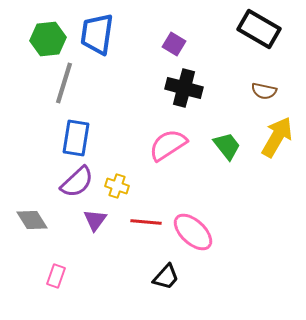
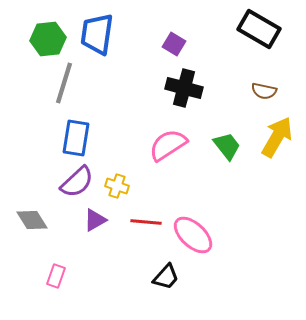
purple triangle: rotated 25 degrees clockwise
pink ellipse: moved 3 px down
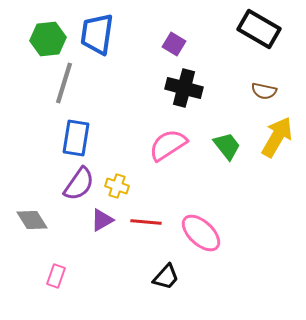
purple semicircle: moved 2 px right, 2 px down; rotated 12 degrees counterclockwise
purple triangle: moved 7 px right
pink ellipse: moved 8 px right, 2 px up
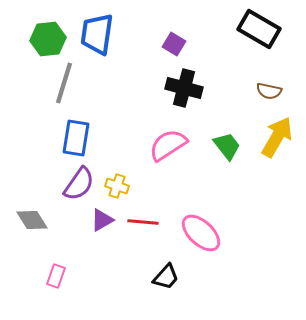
brown semicircle: moved 5 px right
red line: moved 3 px left
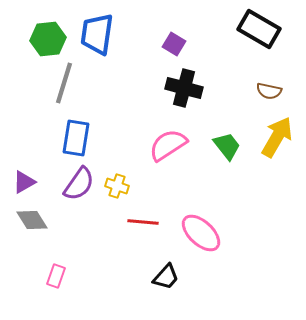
purple triangle: moved 78 px left, 38 px up
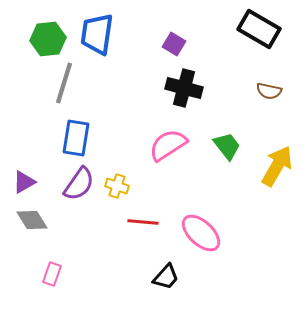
yellow arrow: moved 29 px down
pink rectangle: moved 4 px left, 2 px up
